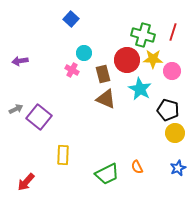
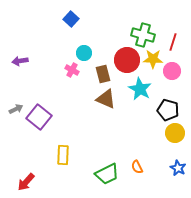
red line: moved 10 px down
blue star: rotated 21 degrees counterclockwise
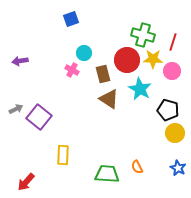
blue square: rotated 28 degrees clockwise
brown triangle: moved 3 px right; rotated 10 degrees clockwise
green trapezoid: rotated 150 degrees counterclockwise
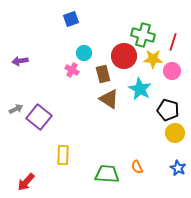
red circle: moved 3 px left, 4 px up
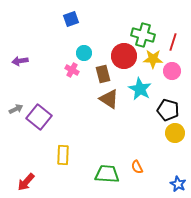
blue star: moved 16 px down
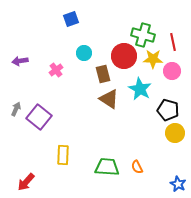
red line: rotated 30 degrees counterclockwise
pink cross: moved 16 px left; rotated 24 degrees clockwise
gray arrow: rotated 40 degrees counterclockwise
green trapezoid: moved 7 px up
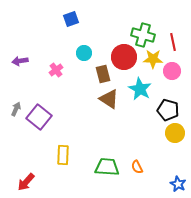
red circle: moved 1 px down
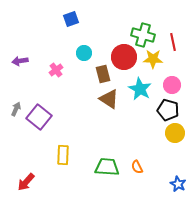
pink circle: moved 14 px down
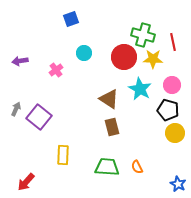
brown rectangle: moved 9 px right, 53 px down
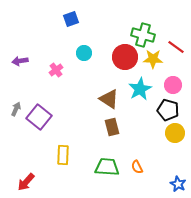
red line: moved 3 px right, 5 px down; rotated 42 degrees counterclockwise
red circle: moved 1 px right
pink circle: moved 1 px right
cyan star: rotated 15 degrees clockwise
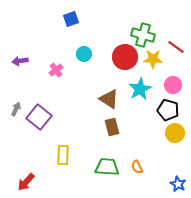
cyan circle: moved 1 px down
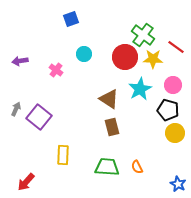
green cross: rotated 20 degrees clockwise
pink cross: rotated 16 degrees counterclockwise
